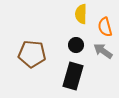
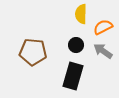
orange semicircle: moved 2 px left; rotated 78 degrees clockwise
brown pentagon: moved 1 px right, 2 px up
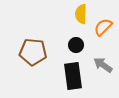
orange semicircle: rotated 18 degrees counterclockwise
gray arrow: moved 14 px down
black rectangle: rotated 24 degrees counterclockwise
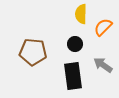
black circle: moved 1 px left, 1 px up
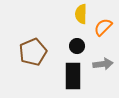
black circle: moved 2 px right, 2 px down
brown pentagon: rotated 28 degrees counterclockwise
gray arrow: moved 1 px up; rotated 138 degrees clockwise
black rectangle: rotated 8 degrees clockwise
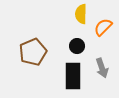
gray arrow: moved 1 px left, 4 px down; rotated 78 degrees clockwise
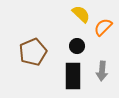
yellow semicircle: rotated 132 degrees clockwise
gray arrow: moved 3 px down; rotated 24 degrees clockwise
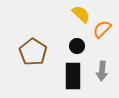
orange semicircle: moved 1 px left, 2 px down
brown pentagon: rotated 16 degrees counterclockwise
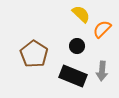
brown pentagon: moved 1 px right, 2 px down
black rectangle: rotated 68 degrees counterclockwise
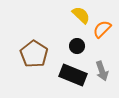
yellow semicircle: moved 1 px down
gray arrow: rotated 24 degrees counterclockwise
black rectangle: moved 1 px up
